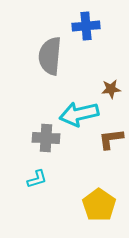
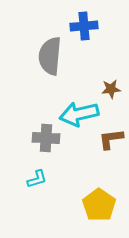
blue cross: moved 2 px left
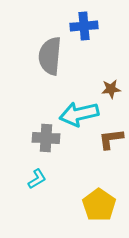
cyan L-shape: rotated 15 degrees counterclockwise
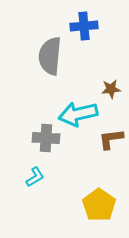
cyan arrow: moved 1 px left
cyan L-shape: moved 2 px left, 2 px up
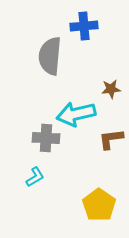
cyan arrow: moved 2 px left
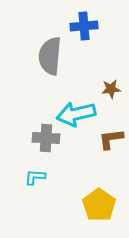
cyan L-shape: rotated 145 degrees counterclockwise
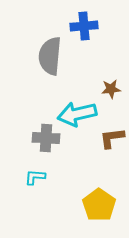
cyan arrow: moved 1 px right
brown L-shape: moved 1 px right, 1 px up
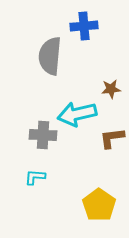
gray cross: moved 3 px left, 3 px up
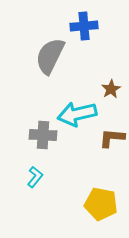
gray semicircle: rotated 21 degrees clockwise
brown star: rotated 24 degrees counterclockwise
brown L-shape: rotated 12 degrees clockwise
cyan L-shape: rotated 125 degrees clockwise
yellow pentagon: moved 2 px right, 1 px up; rotated 24 degrees counterclockwise
